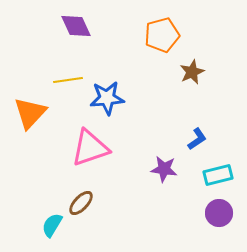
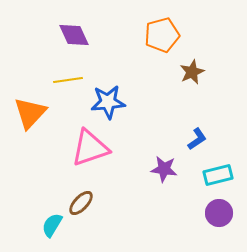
purple diamond: moved 2 px left, 9 px down
blue star: moved 1 px right, 4 px down
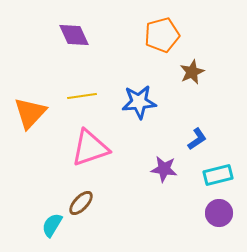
yellow line: moved 14 px right, 16 px down
blue star: moved 31 px right
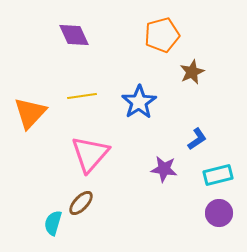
blue star: rotated 28 degrees counterclockwise
pink triangle: moved 6 px down; rotated 30 degrees counterclockwise
cyan semicircle: moved 1 px right, 2 px up; rotated 15 degrees counterclockwise
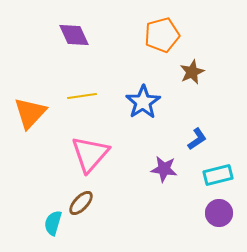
blue star: moved 4 px right
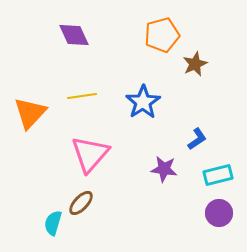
brown star: moved 3 px right, 8 px up
